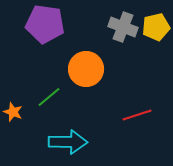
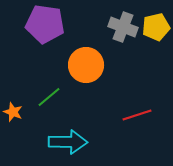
orange circle: moved 4 px up
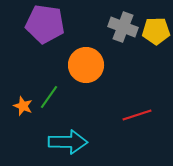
yellow pentagon: moved 4 px down; rotated 12 degrees clockwise
green line: rotated 15 degrees counterclockwise
orange star: moved 10 px right, 6 px up
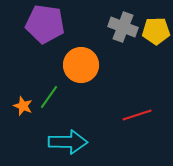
orange circle: moved 5 px left
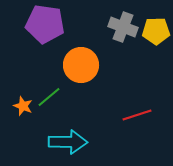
green line: rotated 15 degrees clockwise
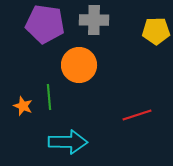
gray cross: moved 29 px left, 7 px up; rotated 20 degrees counterclockwise
orange circle: moved 2 px left
green line: rotated 55 degrees counterclockwise
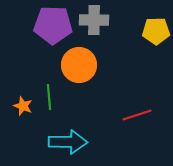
purple pentagon: moved 8 px right, 1 px down; rotated 6 degrees counterclockwise
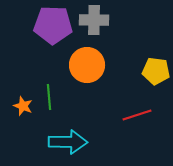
yellow pentagon: moved 40 px down; rotated 8 degrees clockwise
orange circle: moved 8 px right
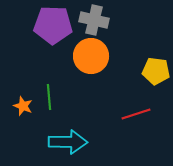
gray cross: rotated 12 degrees clockwise
orange circle: moved 4 px right, 9 px up
red line: moved 1 px left, 1 px up
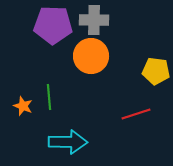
gray cross: rotated 12 degrees counterclockwise
